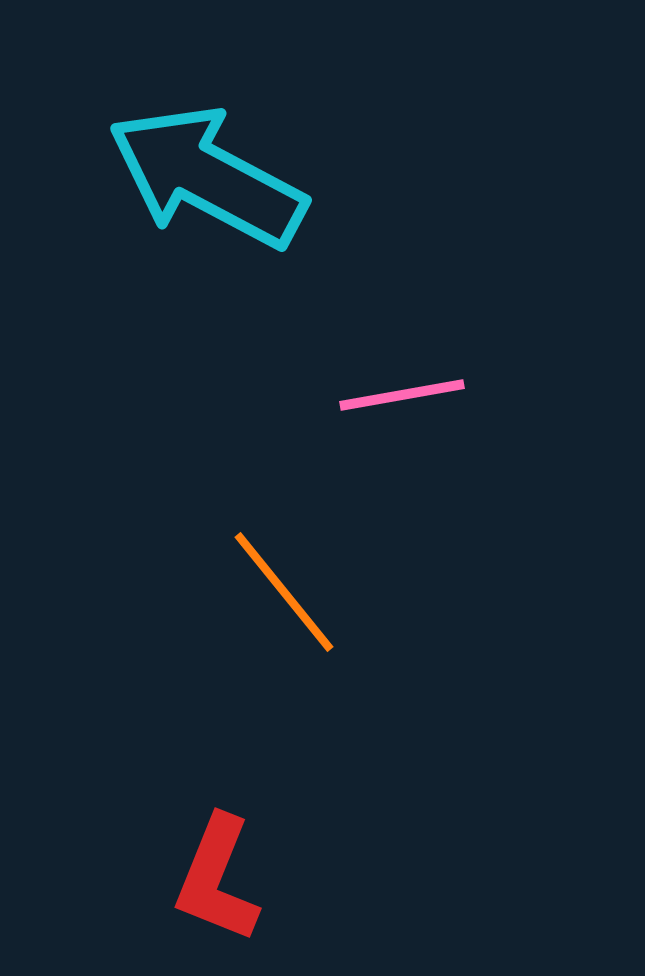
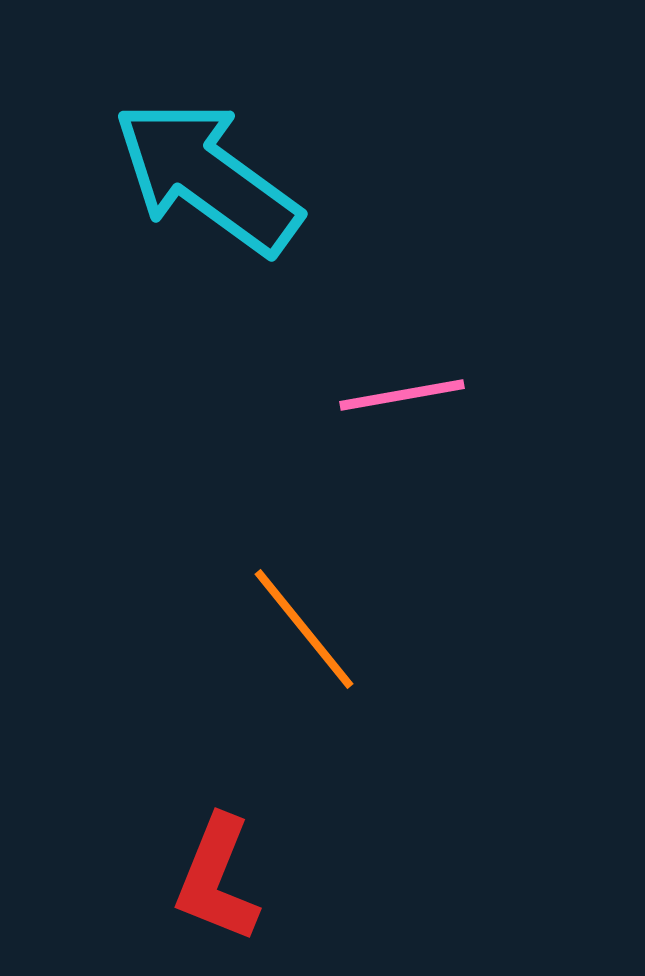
cyan arrow: rotated 8 degrees clockwise
orange line: moved 20 px right, 37 px down
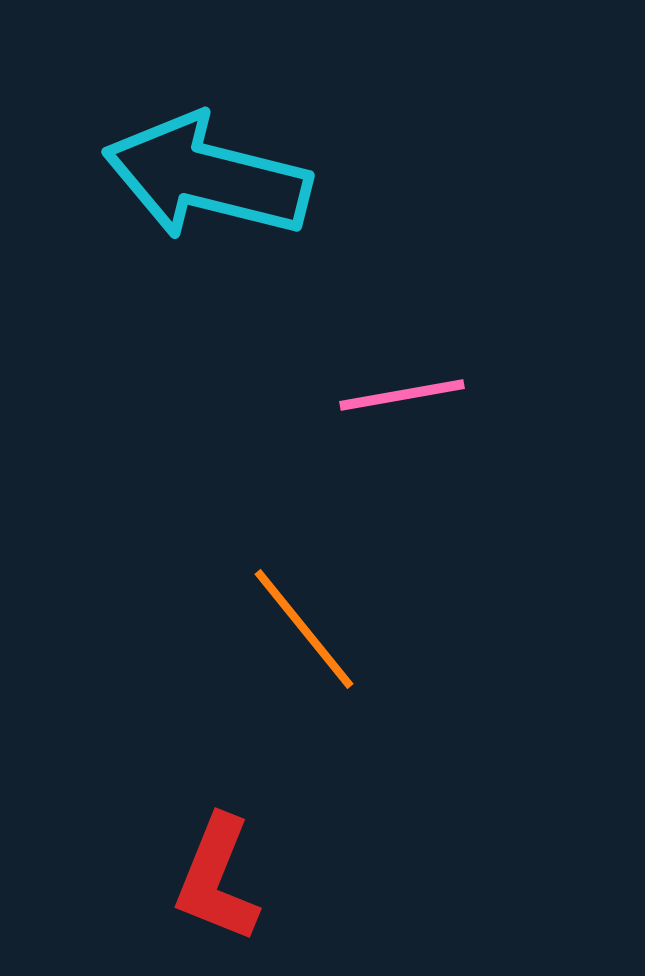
cyan arrow: rotated 22 degrees counterclockwise
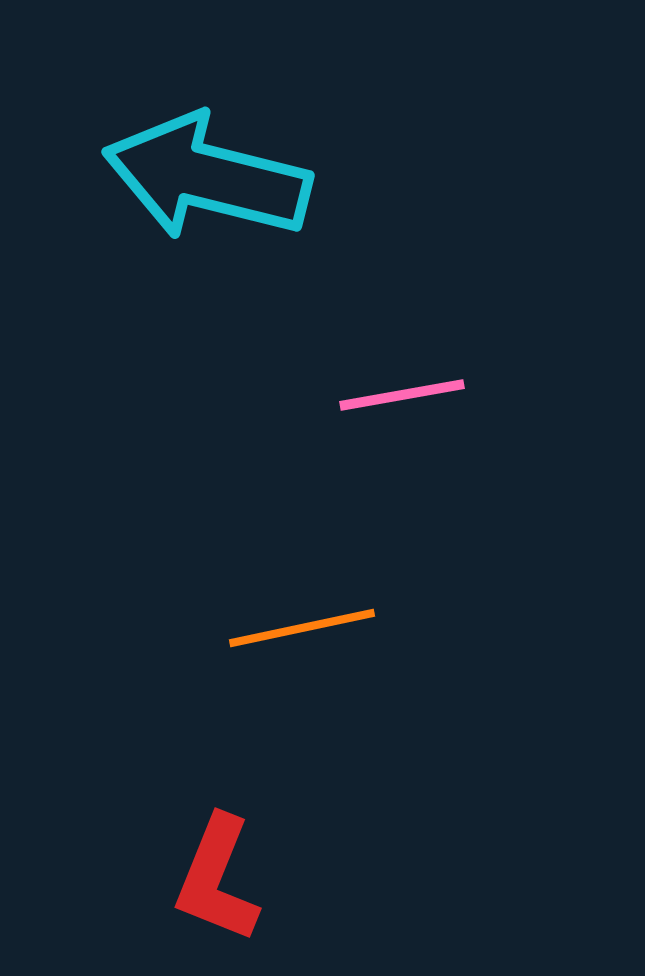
orange line: moved 2 px left, 1 px up; rotated 63 degrees counterclockwise
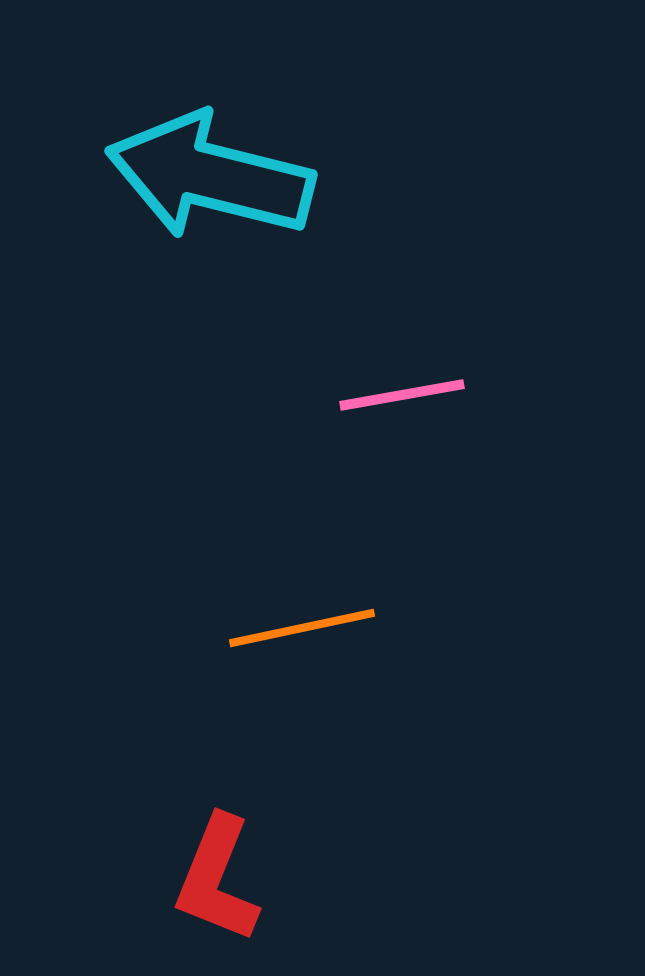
cyan arrow: moved 3 px right, 1 px up
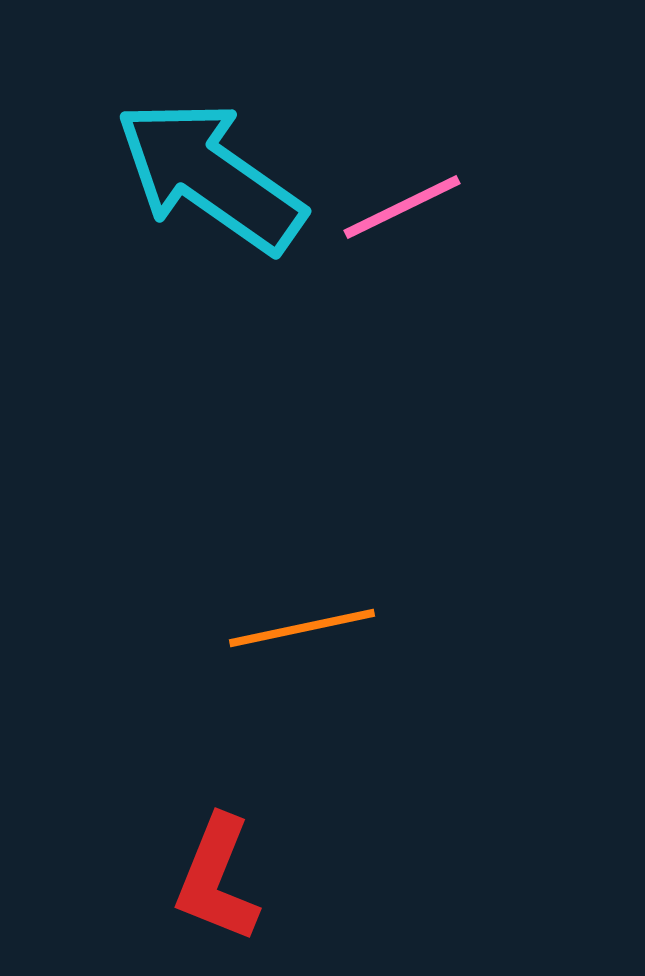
cyan arrow: rotated 21 degrees clockwise
pink line: moved 188 px up; rotated 16 degrees counterclockwise
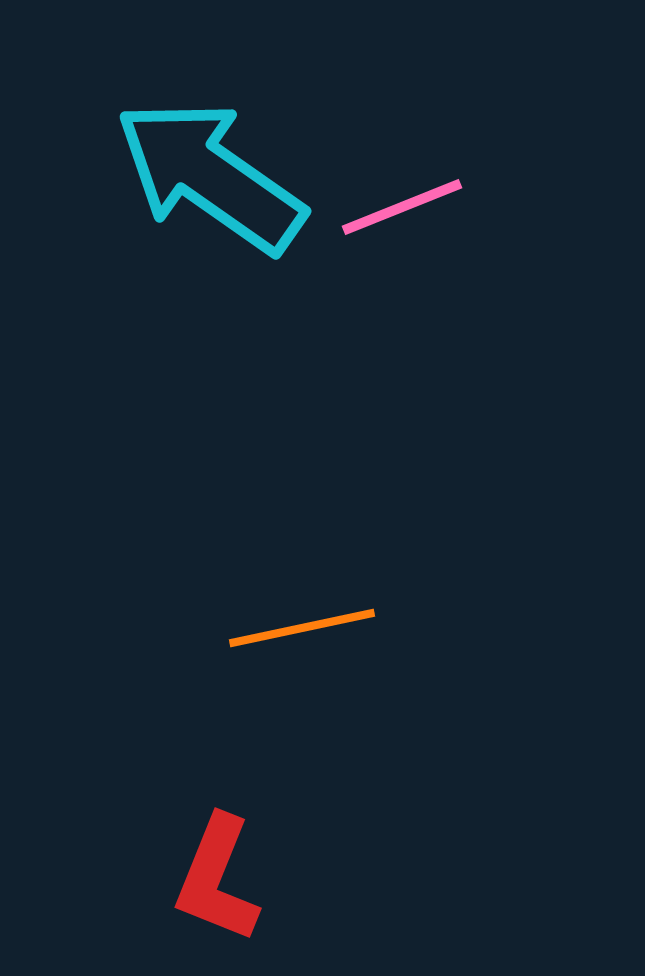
pink line: rotated 4 degrees clockwise
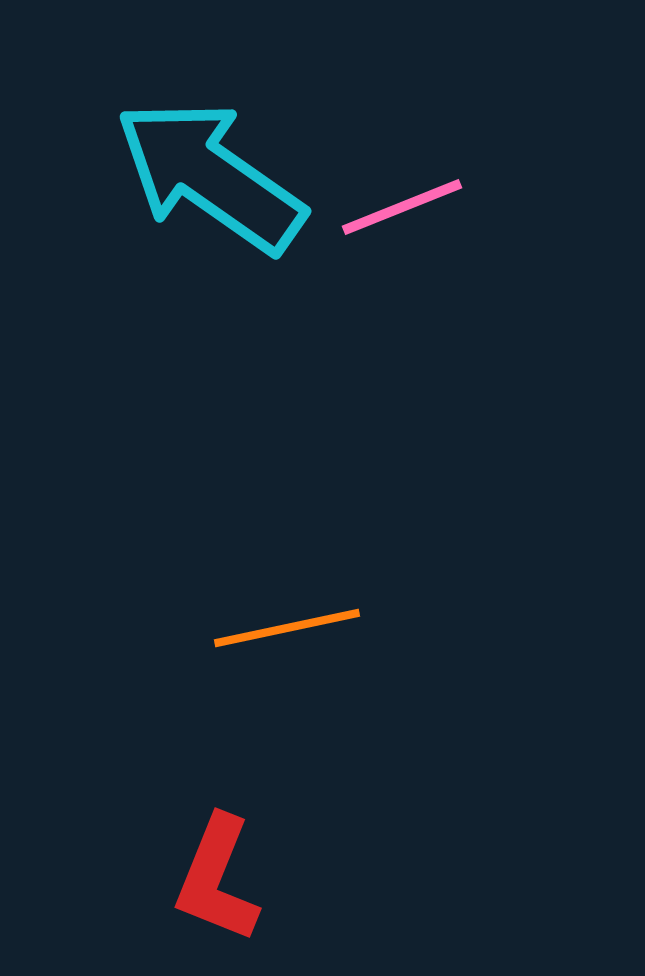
orange line: moved 15 px left
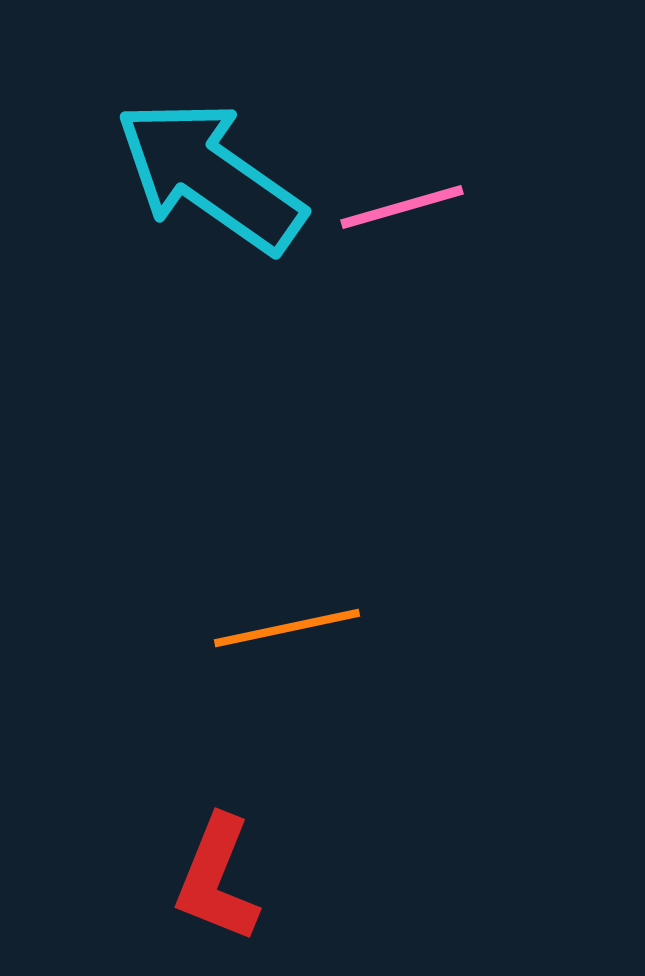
pink line: rotated 6 degrees clockwise
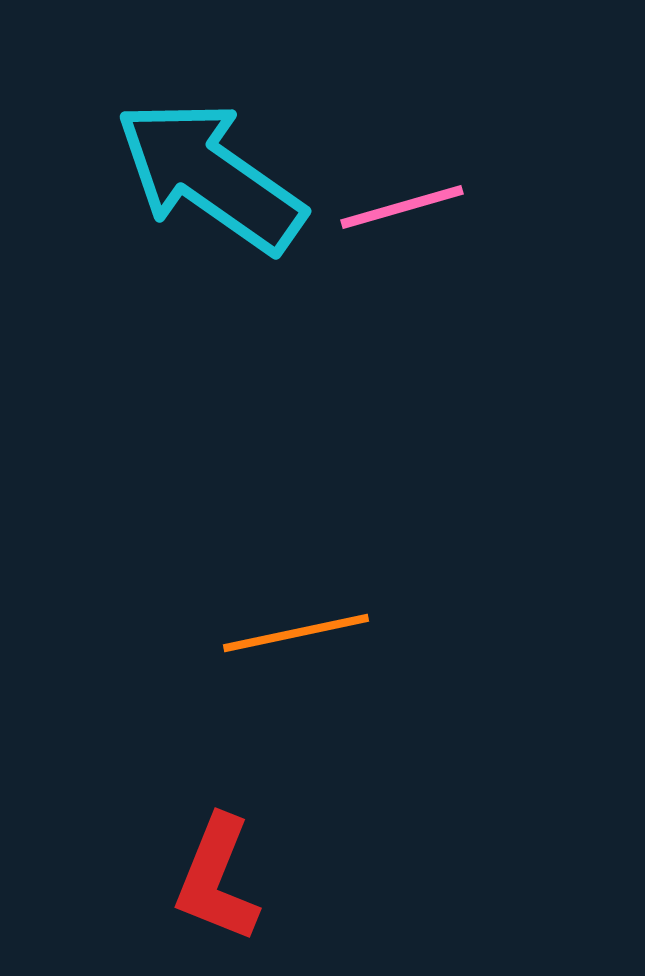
orange line: moved 9 px right, 5 px down
